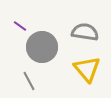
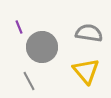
purple line: moved 1 px left, 1 px down; rotated 32 degrees clockwise
gray semicircle: moved 4 px right, 1 px down
yellow triangle: moved 1 px left, 2 px down
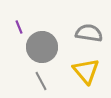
gray line: moved 12 px right
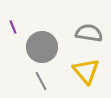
purple line: moved 6 px left
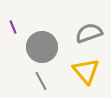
gray semicircle: rotated 28 degrees counterclockwise
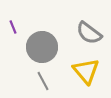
gray semicircle: rotated 124 degrees counterclockwise
gray line: moved 2 px right
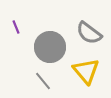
purple line: moved 3 px right
gray circle: moved 8 px right
gray line: rotated 12 degrees counterclockwise
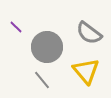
purple line: rotated 24 degrees counterclockwise
gray circle: moved 3 px left
gray line: moved 1 px left, 1 px up
